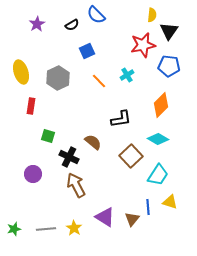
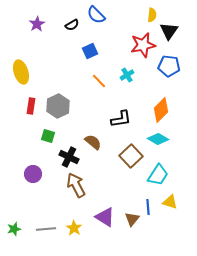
blue square: moved 3 px right
gray hexagon: moved 28 px down
orange diamond: moved 5 px down
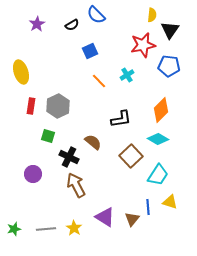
black triangle: moved 1 px right, 1 px up
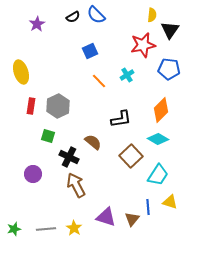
black semicircle: moved 1 px right, 8 px up
blue pentagon: moved 3 px down
purple triangle: moved 1 px right; rotated 15 degrees counterclockwise
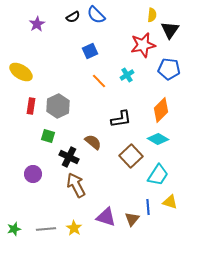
yellow ellipse: rotated 40 degrees counterclockwise
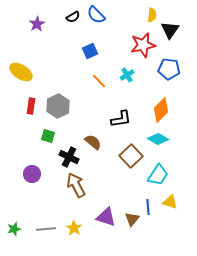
purple circle: moved 1 px left
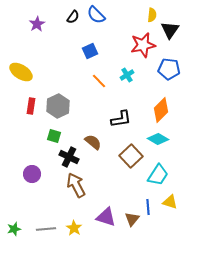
black semicircle: rotated 24 degrees counterclockwise
green square: moved 6 px right
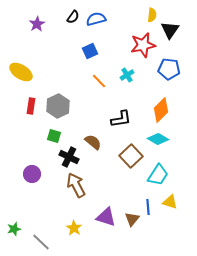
blue semicircle: moved 4 px down; rotated 120 degrees clockwise
gray line: moved 5 px left, 13 px down; rotated 48 degrees clockwise
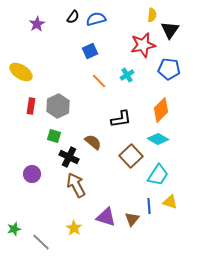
blue line: moved 1 px right, 1 px up
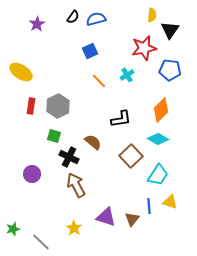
red star: moved 1 px right, 3 px down
blue pentagon: moved 1 px right, 1 px down
green star: moved 1 px left
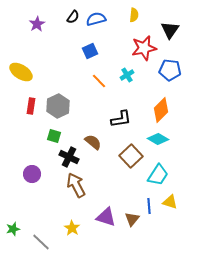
yellow semicircle: moved 18 px left
yellow star: moved 2 px left
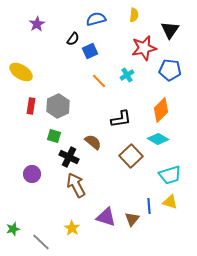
black semicircle: moved 22 px down
cyan trapezoid: moved 12 px right; rotated 40 degrees clockwise
